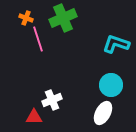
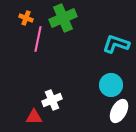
pink line: rotated 30 degrees clockwise
white ellipse: moved 16 px right, 2 px up
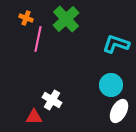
green cross: moved 3 px right, 1 px down; rotated 20 degrees counterclockwise
white cross: rotated 36 degrees counterclockwise
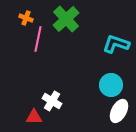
white cross: moved 1 px down
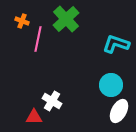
orange cross: moved 4 px left, 3 px down
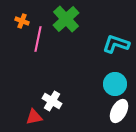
cyan circle: moved 4 px right, 1 px up
red triangle: rotated 12 degrees counterclockwise
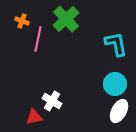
cyan L-shape: rotated 60 degrees clockwise
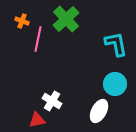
white ellipse: moved 20 px left
red triangle: moved 3 px right, 3 px down
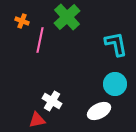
green cross: moved 1 px right, 2 px up
pink line: moved 2 px right, 1 px down
white ellipse: rotated 35 degrees clockwise
